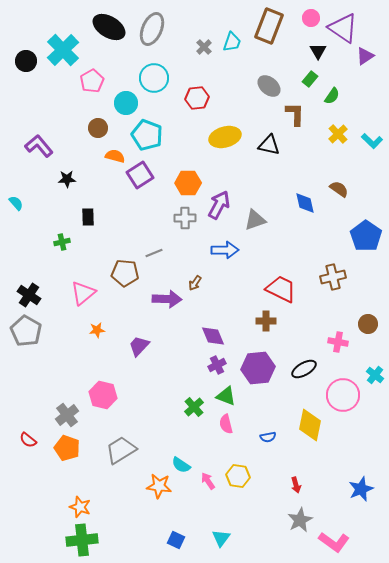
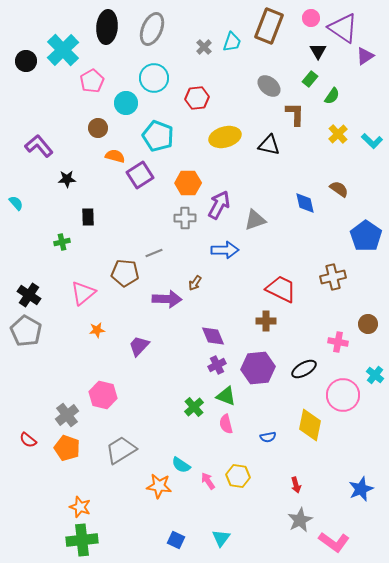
black ellipse at (109, 27): moved 2 px left; rotated 64 degrees clockwise
cyan pentagon at (147, 135): moved 11 px right, 1 px down
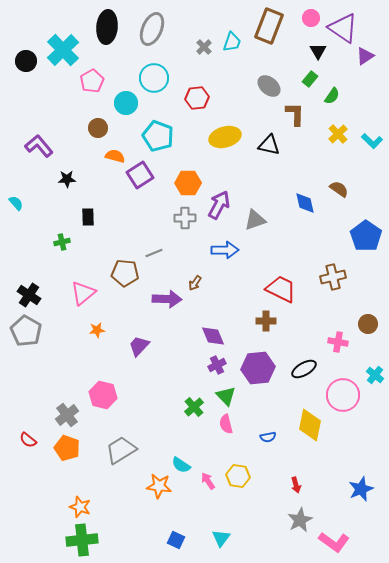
green triangle at (226, 396): rotated 25 degrees clockwise
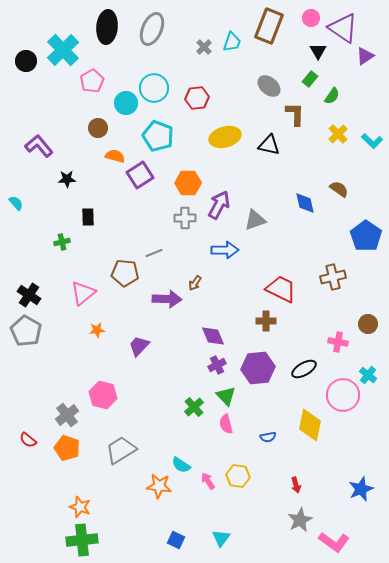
cyan circle at (154, 78): moved 10 px down
cyan cross at (375, 375): moved 7 px left
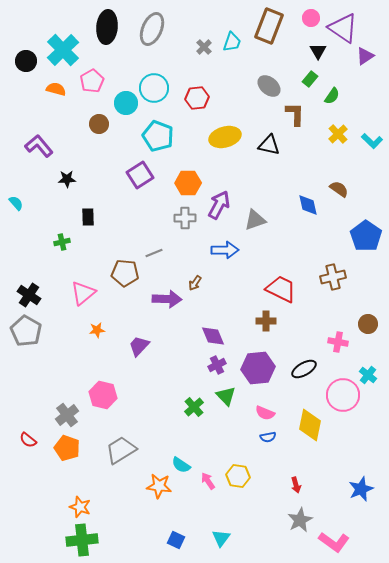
brown circle at (98, 128): moved 1 px right, 4 px up
orange semicircle at (115, 156): moved 59 px left, 67 px up
blue diamond at (305, 203): moved 3 px right, 2 px down
pink semicircle at (226, 424): moved 39 px right, 11 px up; rotated 54 degrees counterclockwise
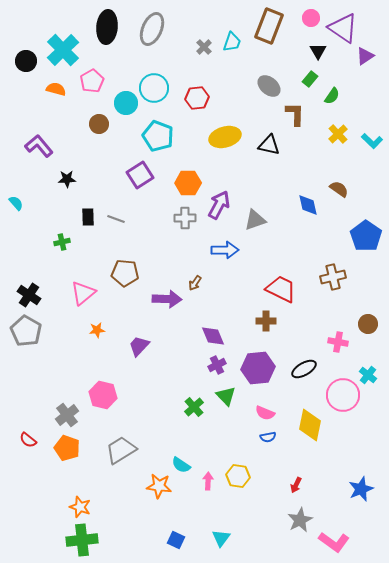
gray line at (154, 253): moved 38 px left, 34 px up; rotated 42 degrees clockwise
pink arrow at (208, 481): rotated 36 degrees clockwise
red arrow at (296, 485): rotated 42 degrees clockwise
